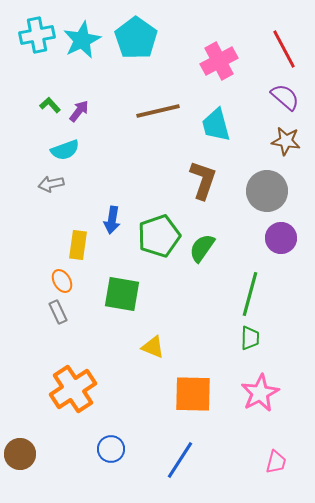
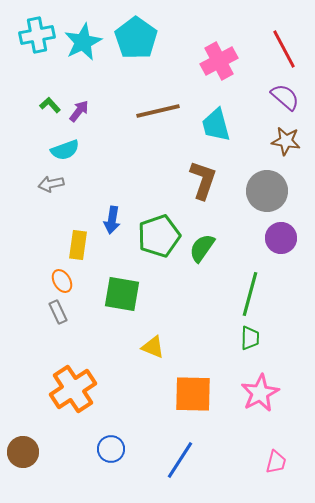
cyan star: moved 1 px right, 2 px down
brown circle: moved 3 px right, 2 px up
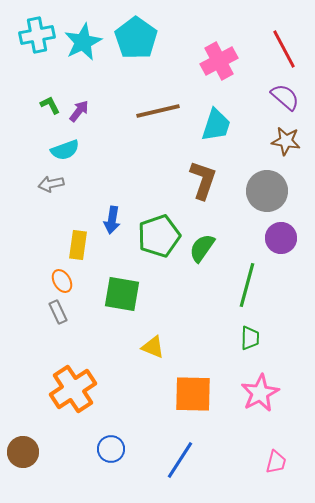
green L-shape: rotated 15 degrees clockwise
cyan trapezoid: rotated 147 degrees counterclockwise
green line: moved 3 px left, 9 px up
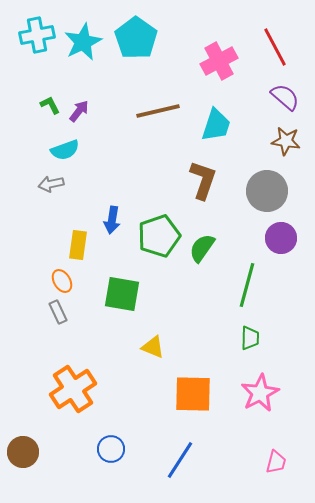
red line: moved 9 px left, 2 px up
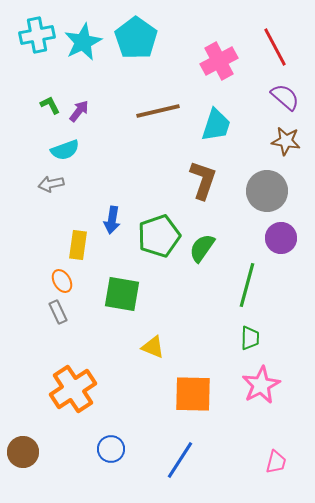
pink star: moved 1 px right, 8 px up
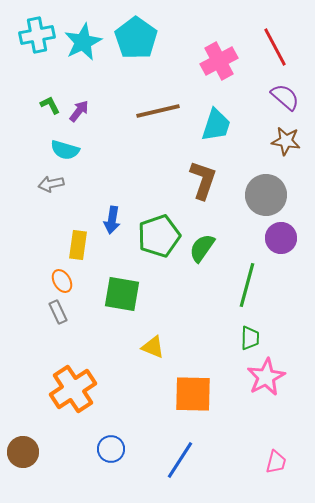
cyan semicircle: rotated 36 degrees clockwise
gray circle: moved 1 px left, 4 px down
pink star: moved 5 px right, 8 px up
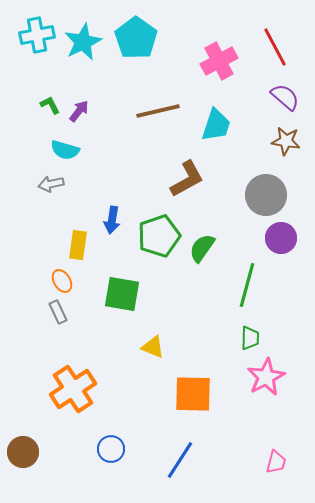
brown L-shape: moved 16 px left, 1 px up; rotated 42 degrees clockwise
